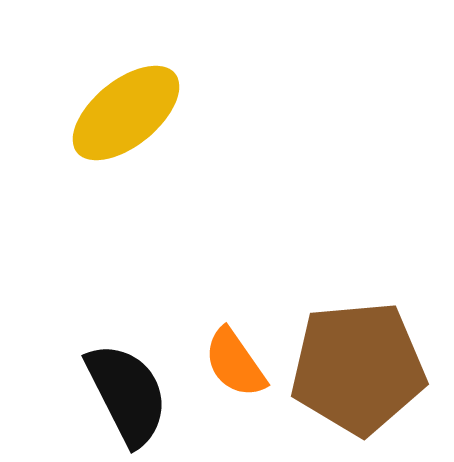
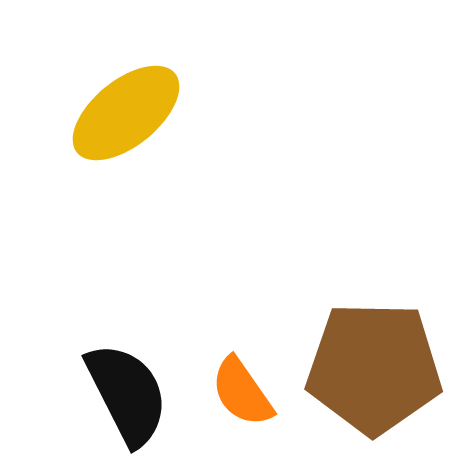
orange semicircle: moved 7 px right, 29 px down
brown pentagon: moved 16 px right; rotated 6 degrees clockwise
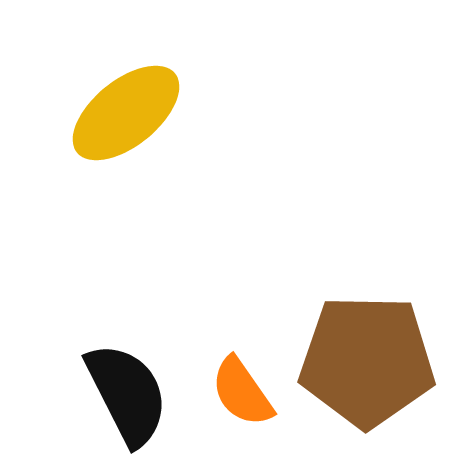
brown pentagon: moved 7 px left, 7 px up
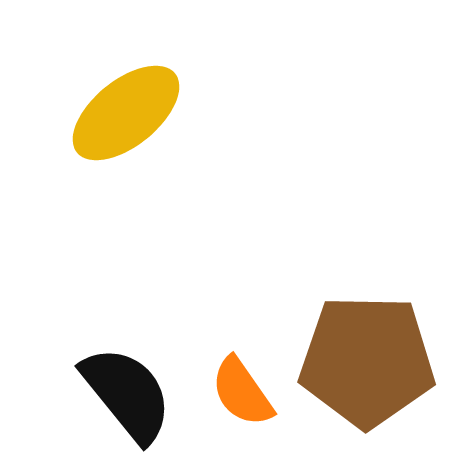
black semicircle: rotated 12 degrees counterclockwise
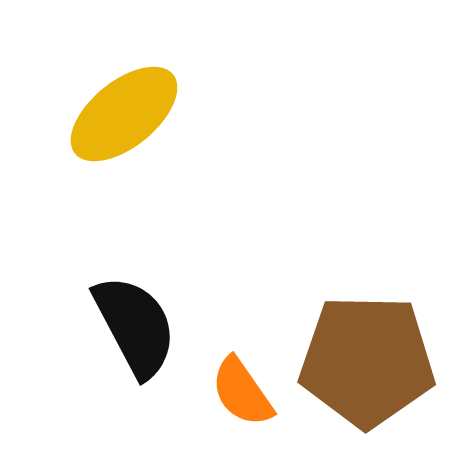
yellow ellipse: moved 2 px left, 1 px down
black semicircle: moved 8 px right, 68 px up; rotated 11 degrees clockwise
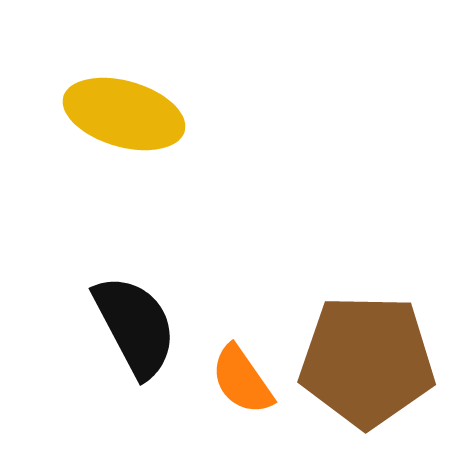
yellow ellipse: rotated 55 degrees clockwise
orange semicircle: moved 12 px up
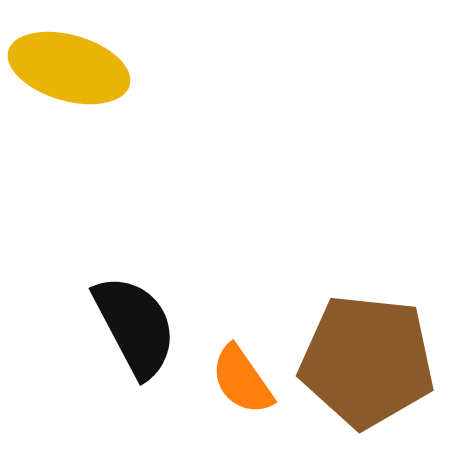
yellow ellipse: moved 55 px left, 46 px up
brown pentagon: rotated 5 degrees clockwise
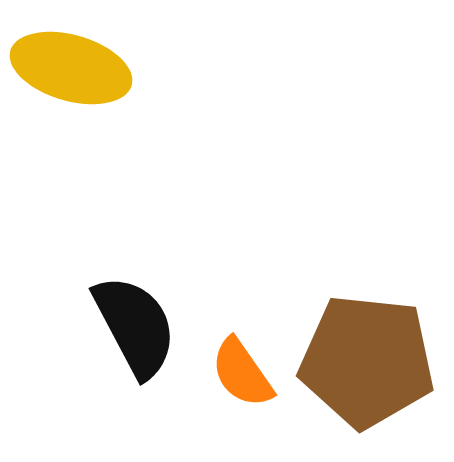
yellow ellipse: moved 2 px right
orange semicircle: moved 7 px up
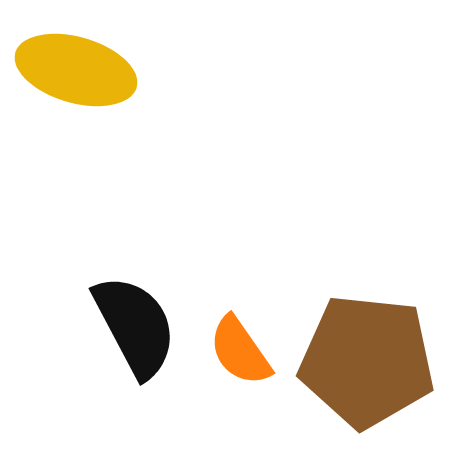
yellow ellipse: moved 5 px right, 2 px down
orange semicircle: moved 2 px left, 22 px up
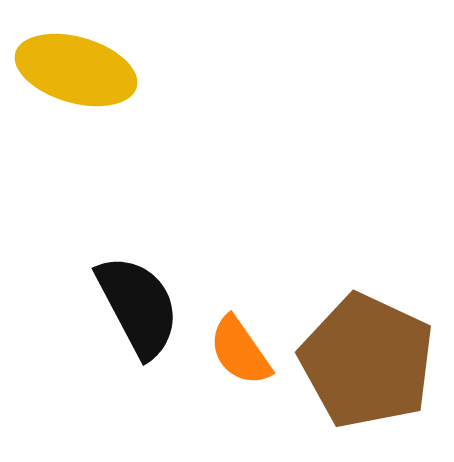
black semicircle: moved 3 px right, 20 px up
brown pentagon: rotated 19 degrees clockwise
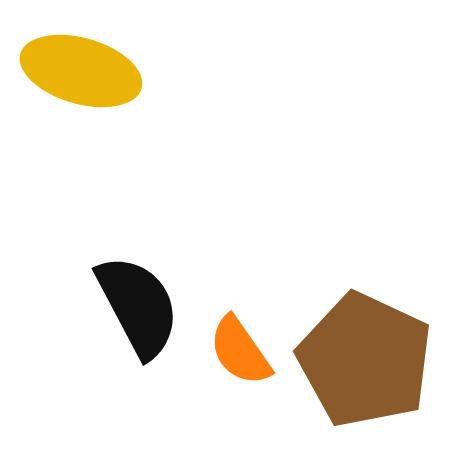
yellow ellipse: moved 5 px right, 1 px down
brown pentagon: moved 2 px left, 1 px up
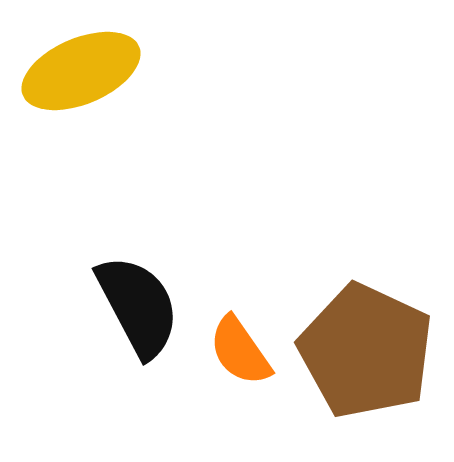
yellow ellipse: rotated 39 degrees counterclockwise
brown pentagon: moved 1 px right, 9 px up
